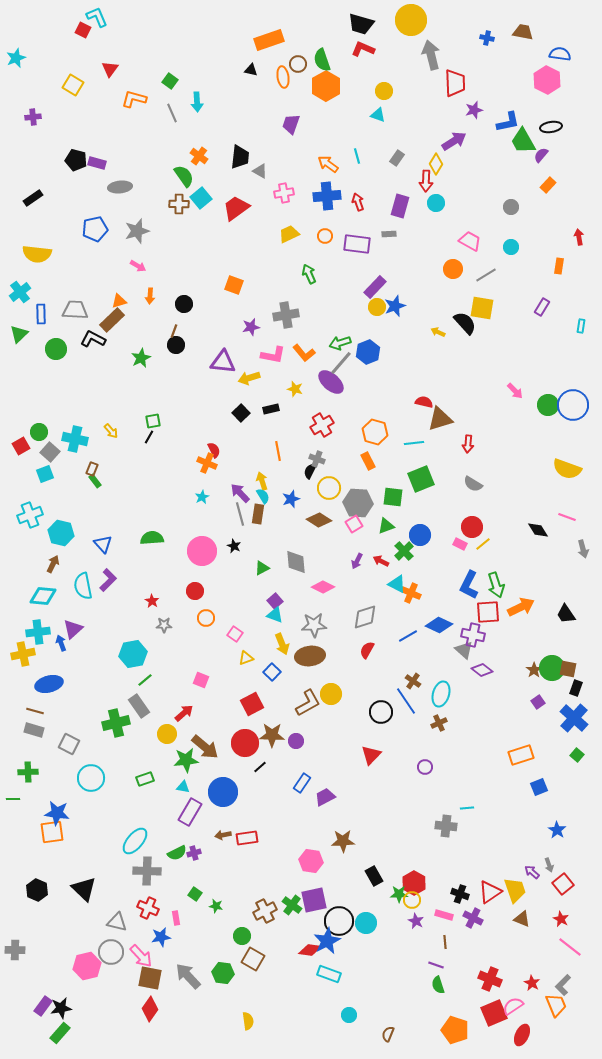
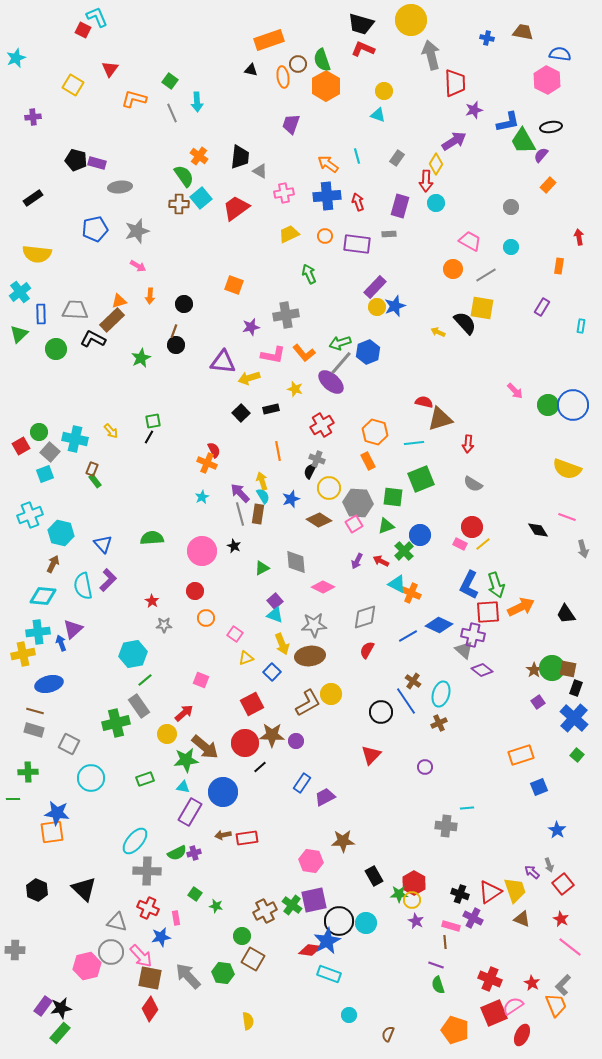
pink rectangle at (444, 915): moved 7 px right, 11 px down
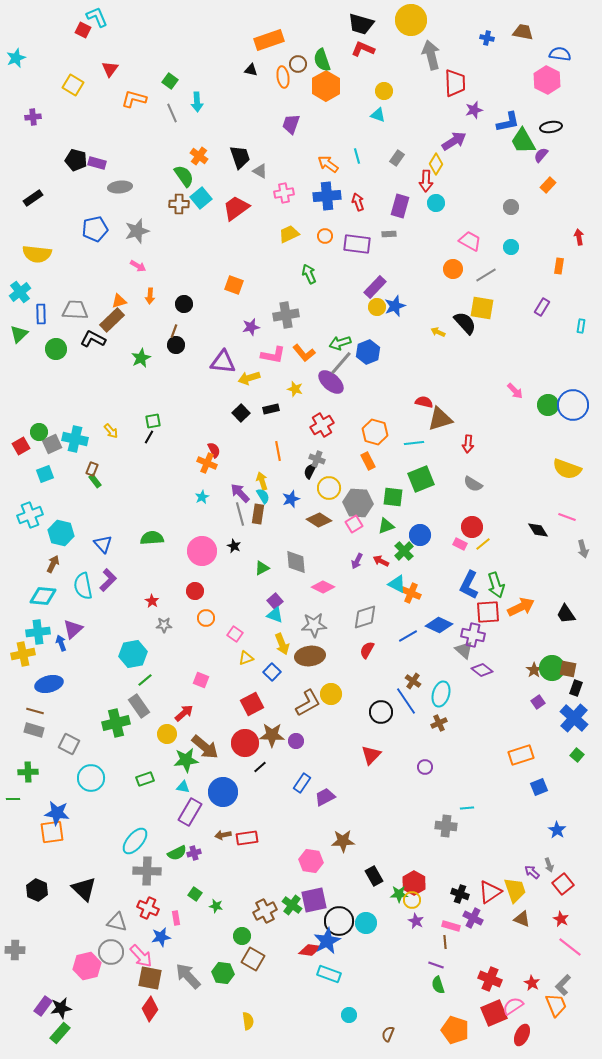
black trapezoid at (240, 157): rotated 25 degrees counterclockwise
gray square at (50, 452): moved 2 px right, 8 px up; rotated 24 degrees clockwise
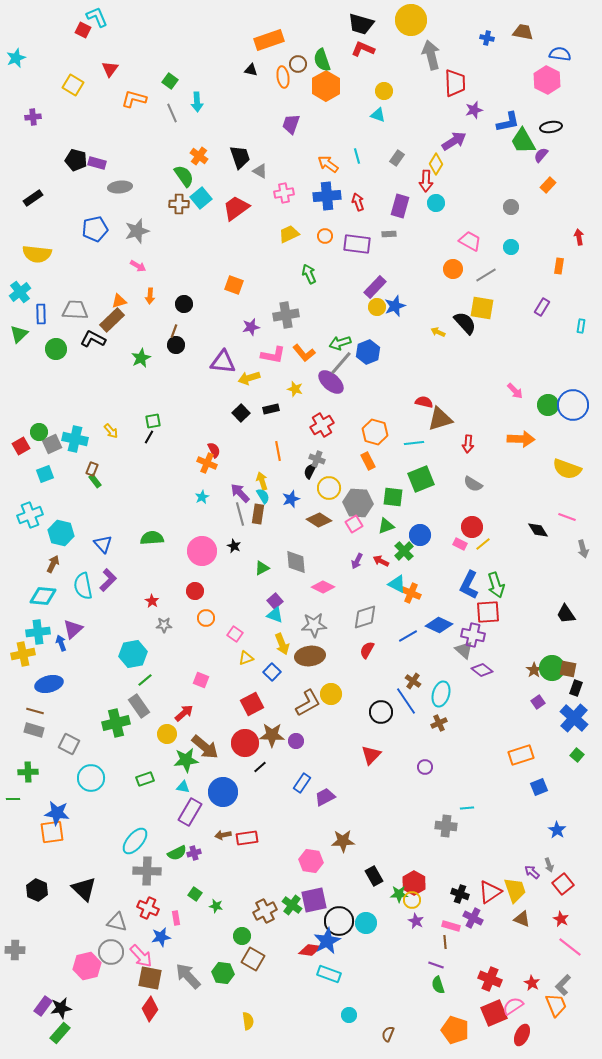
orange arrow at (521, 607): moved 168 px up; rotated 28 degrees clockwise
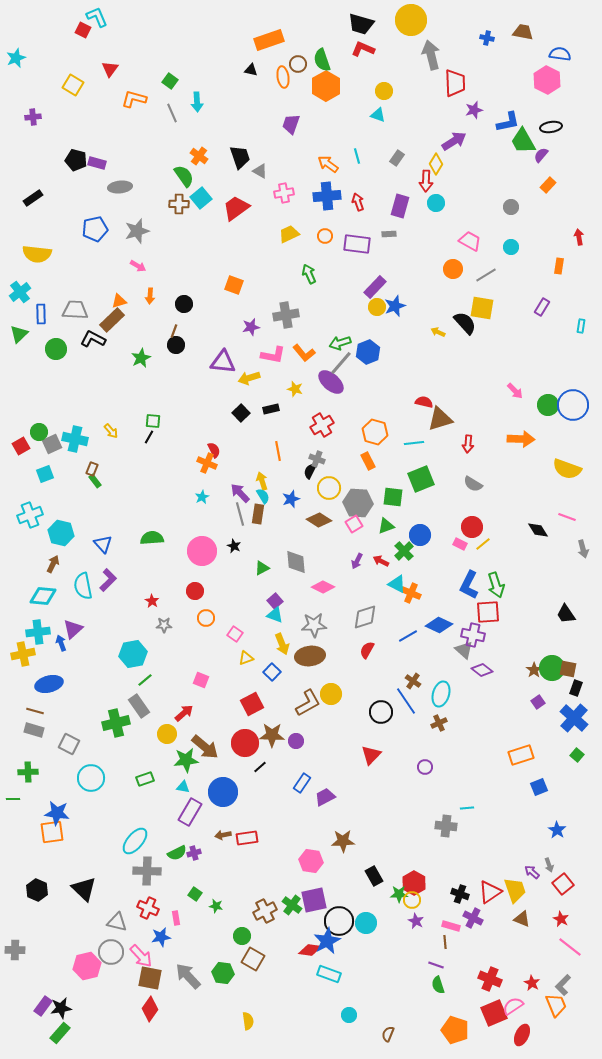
green square at (153, 421): rotated 14 degrees clockwise
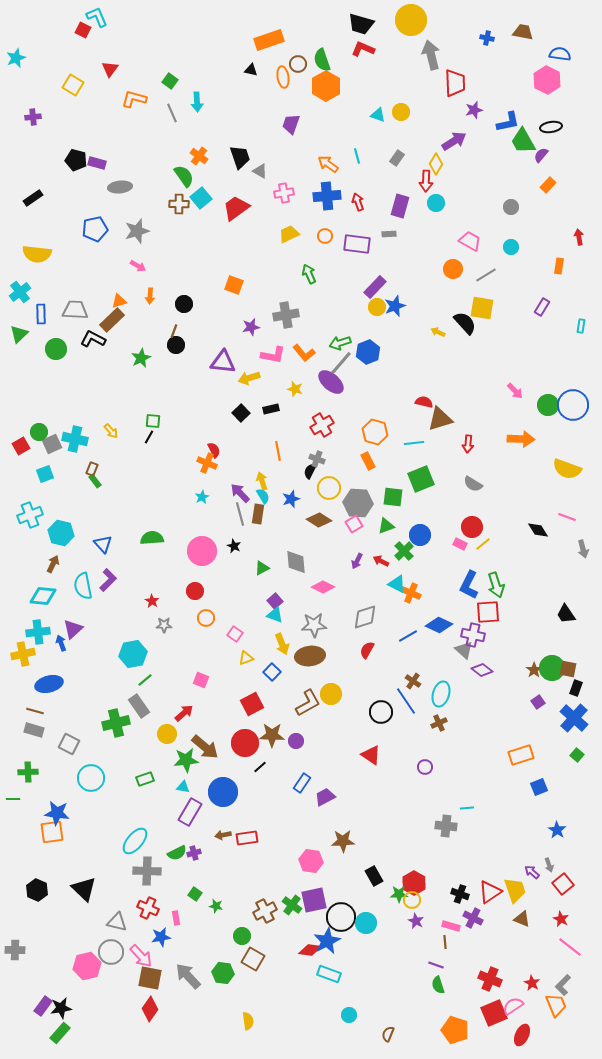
yellow circle at (384, 91): moved 17 px right, 21 px down
red triangle at (371, 755): rotated 40 degrees counterclockwise
black circle at (339, 921): moved 2 px right, 4 px up
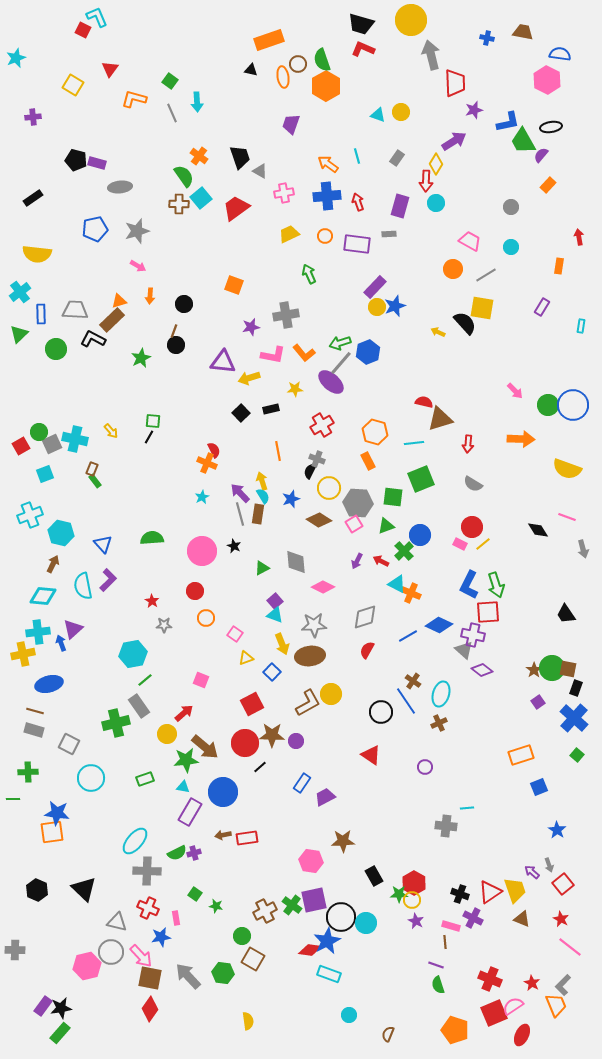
yellow star at (295, 389): rotated 21 degrees counterclockwise
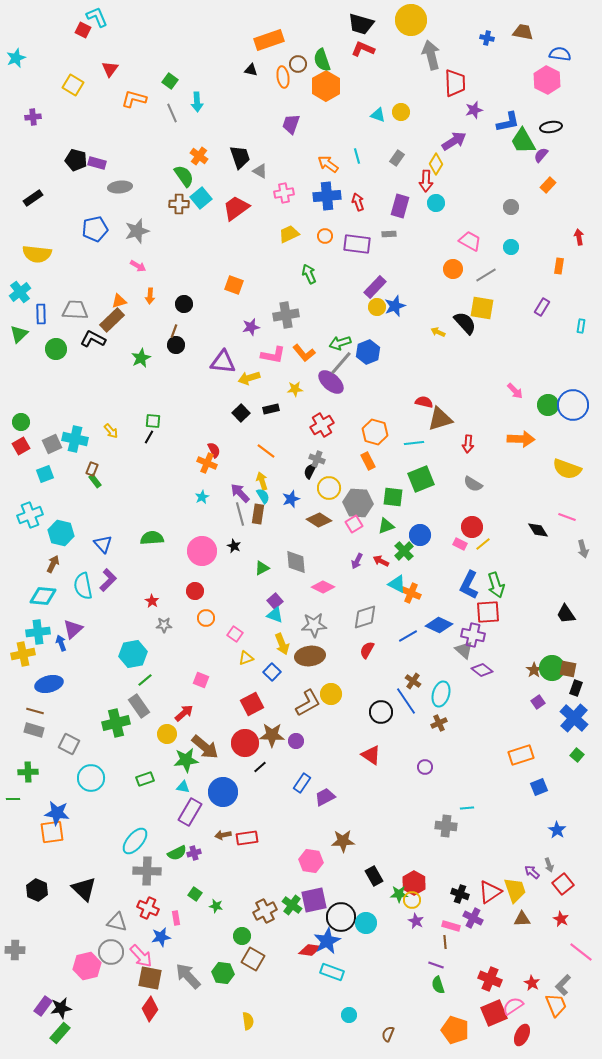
green circle at (39, 432): moved 18 px left, 10 px up
orange line at (278, 451): moved 12 px left; rotated 42 degrees counterclockwise
brown triangle at (522, 919): rotated 24 degrees counterclockwise
pink line at (570, 947): moved 11 px right, 5 px down
cyan rectangle at (329, 974): moved 3 px right, 2 px up
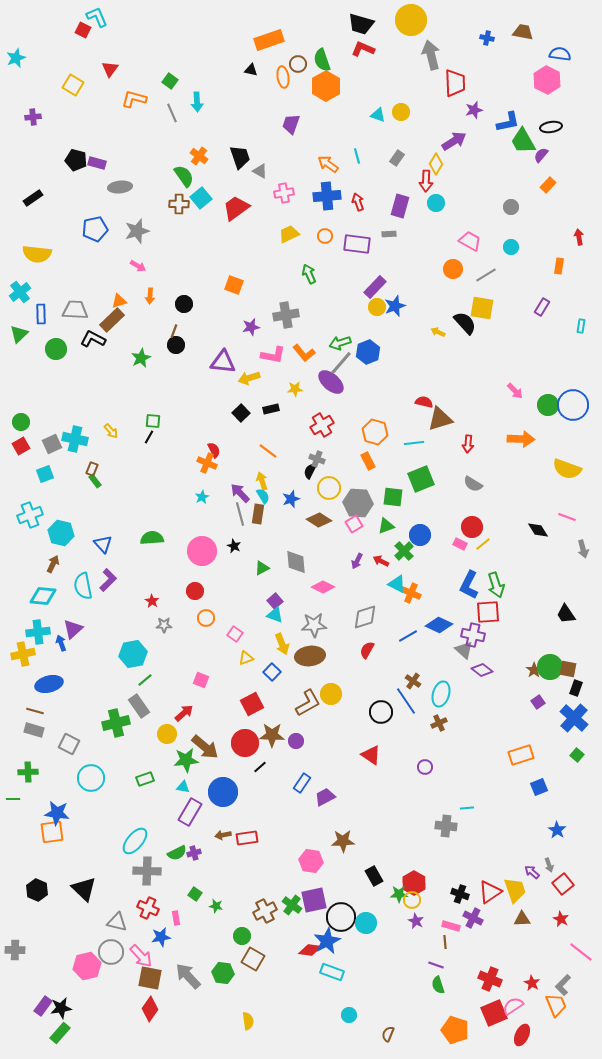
orange line at (266, 451): moved 2 px right
green circle at (552, 668): moved 2 px left, 1 px up
